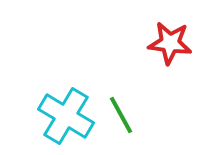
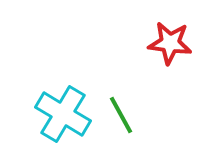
cyan cross: moved 3 px left, 2 px up
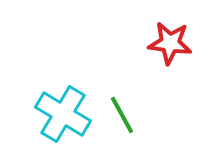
green line: moved 1 px right
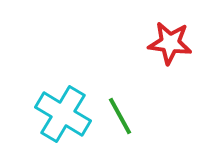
green line: moved 2 px left, 1 px down
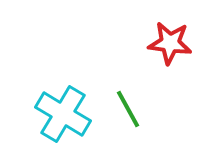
green line: moved 8 px right, 7 px up
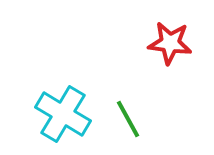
green line: moved 10 px down
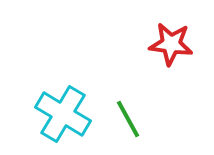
red star: moved 1 px right, 1 px down
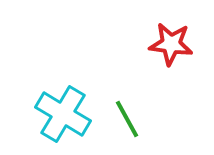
green line: moved 1 px left
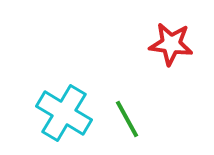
cyan cross: moved 1 px right, 1 px up
